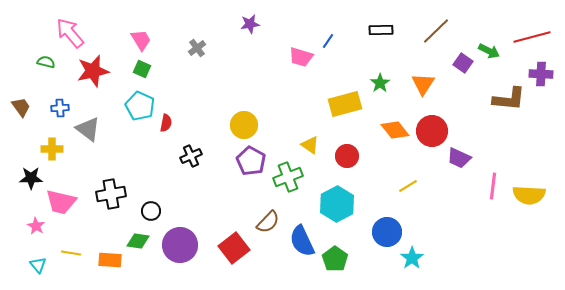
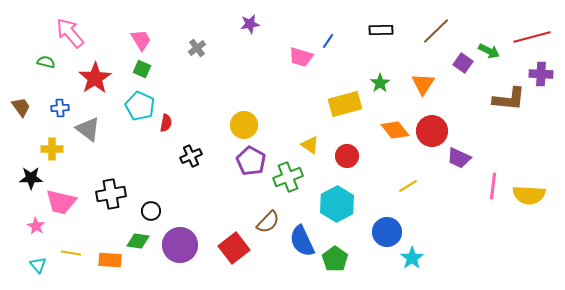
red star at (93, 71): moved 2 px right, 7 px down; rotated 20 degrees counterclockwise
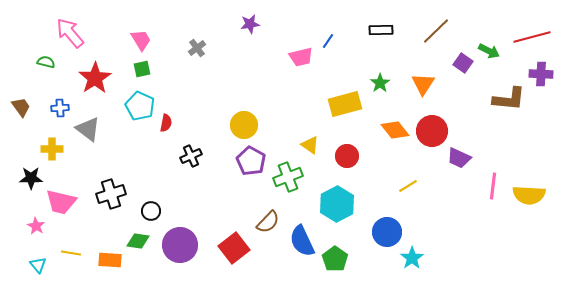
pink trapezoid at (301, 57): rotated 30 degrees counterclockwise
green square at (142, 69): rotated 36 degrees counterclockwise
black cross at (111, 194): rotated 8 degrees counterclockwise
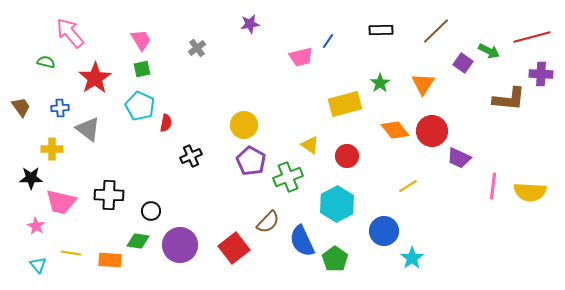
black cross at (111, 194): moved 2 px left, 1 px down; rotated 20 degrees clockwise
yellow semicircle at (529, 195): moved 1 px right, 3 px up
blue circle at (387, 232): moved 3 px left, 1 px up
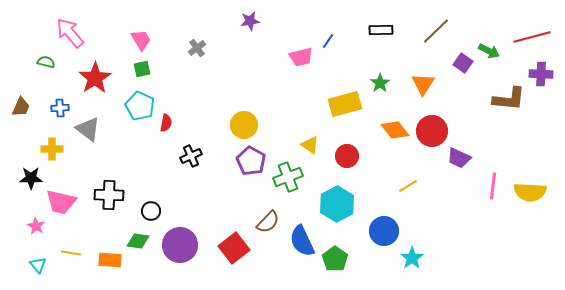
purple star at (250, 24): moved 3 px up
brown trapezoid at (21, 107): rotated 60 degrees clockwise
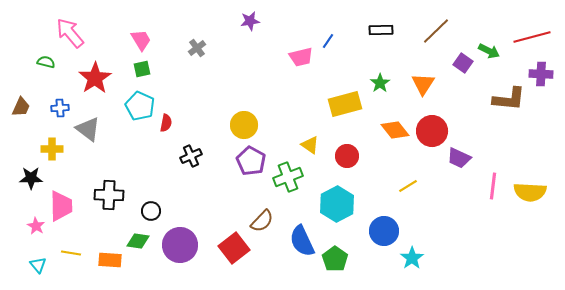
pink trapezoid at (61, 202): moved 4 px down; rotated 104 degrees counterclockwise
brown semicircle at (268, 222): moved 6 px left, 1 px up
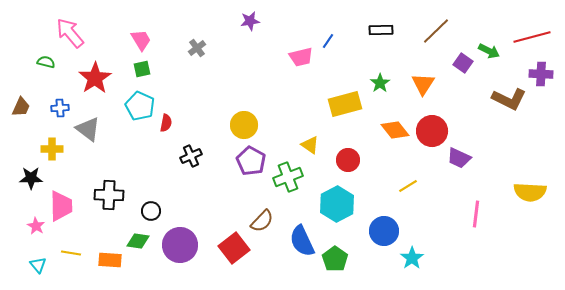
brown L-shape at (509, 99): rotated 20 degrees clockwise
red circle at (347, 156): moved 1 px right, 4 px down
pink line at (493, 186): moved 17 px left, 28 px down
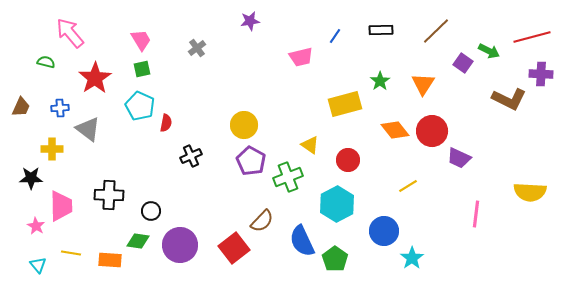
blue line at (328, 41): moved 7 px right, 5 px up
green star at (380, 83): moved 2 px up
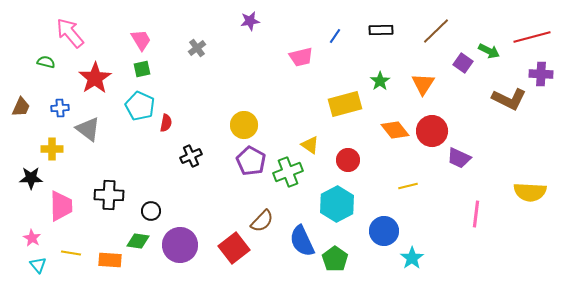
green cross at (288, 177): moved 5 px up
yellow line at (408, 186): rotated 18 degrees clockwise
pink star at (36, 226): moved 4 px left, 12 px down
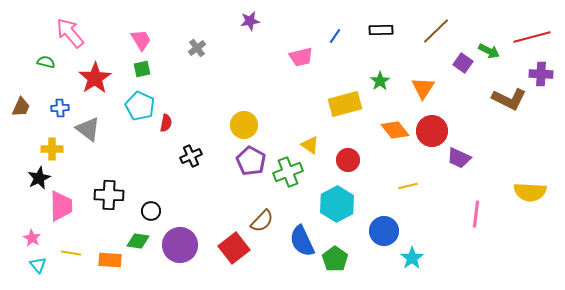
orange triangle at (423, 84): moved 4 px down
black star at (31, 178): moved 8 px right; rotated 25 degrees counterclockwise
